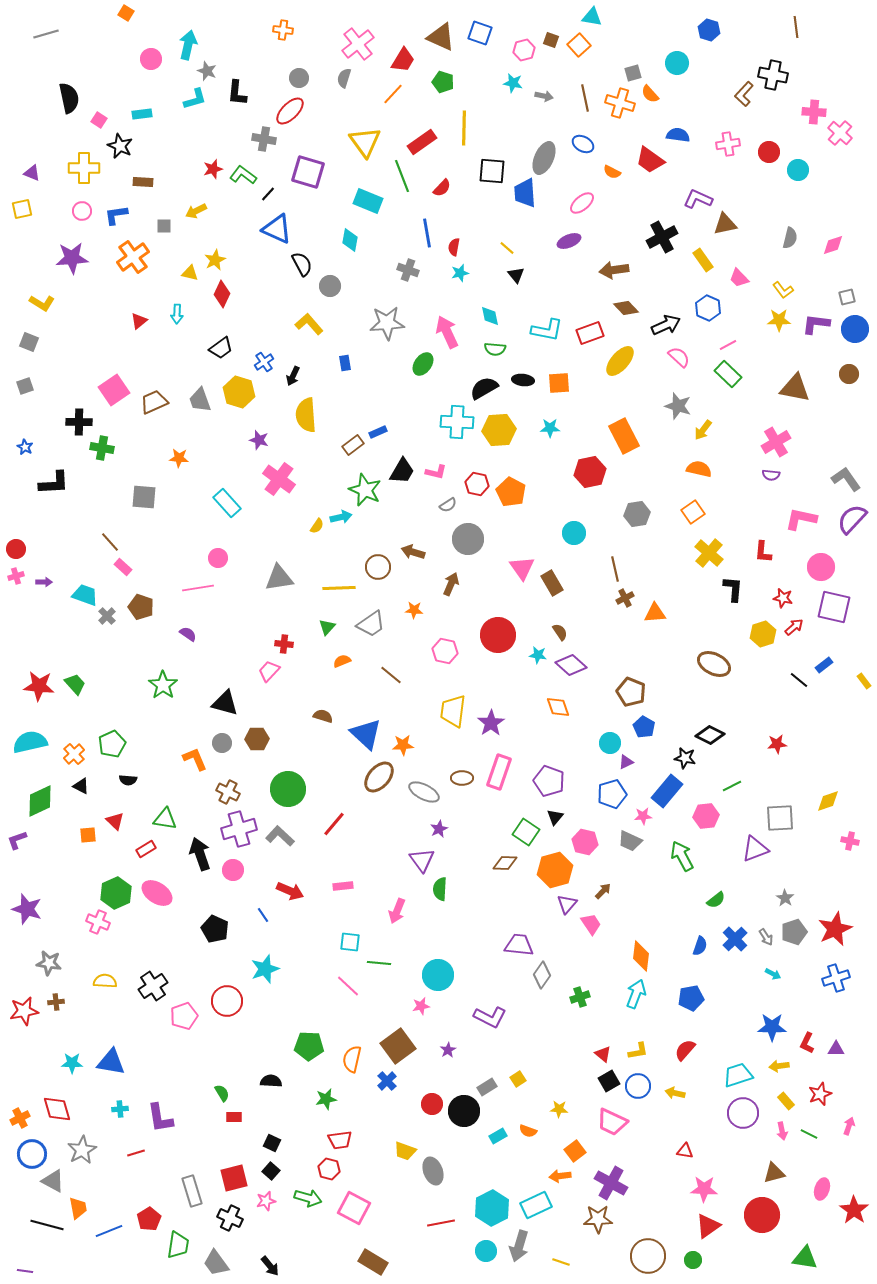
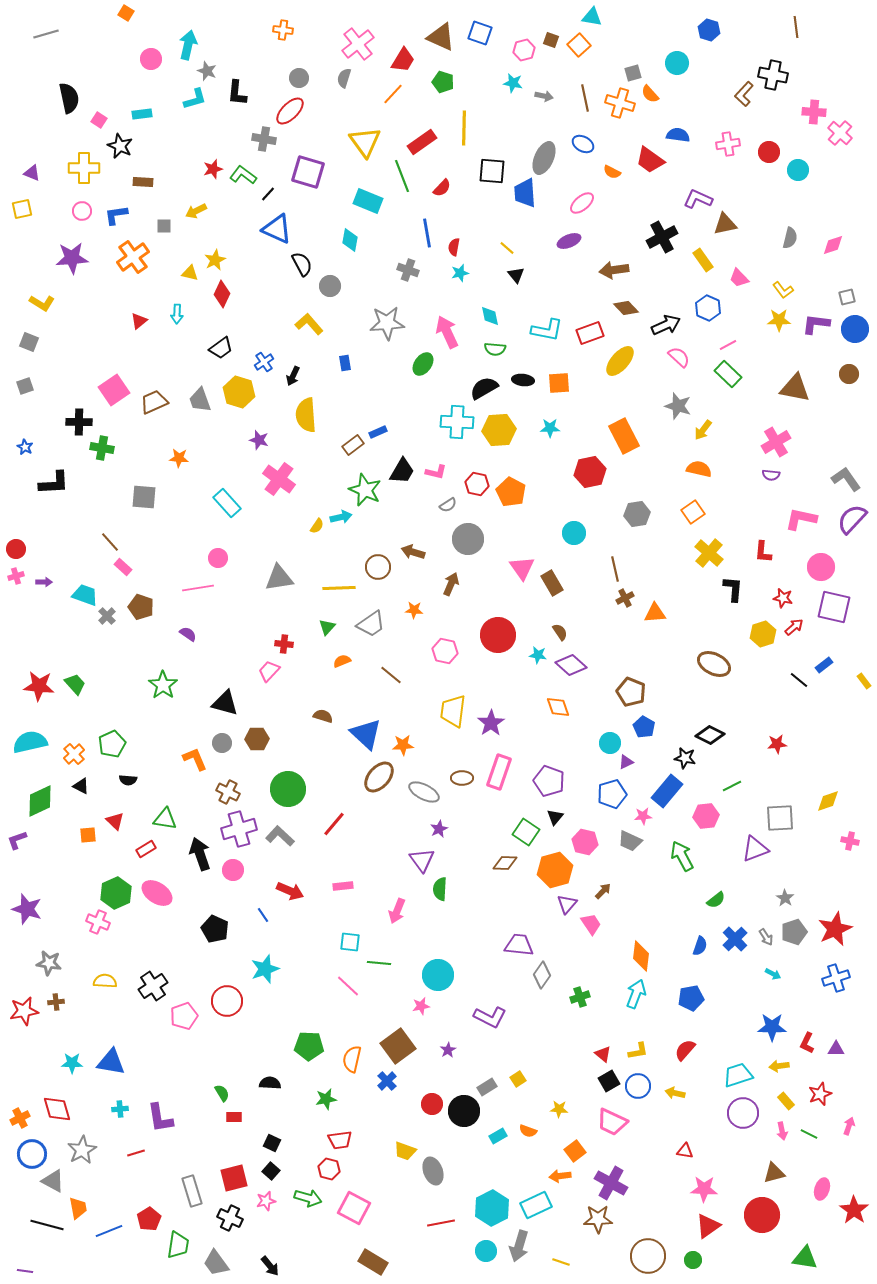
black semicircle at (271, 1081): moved 1 px left, 2 px down
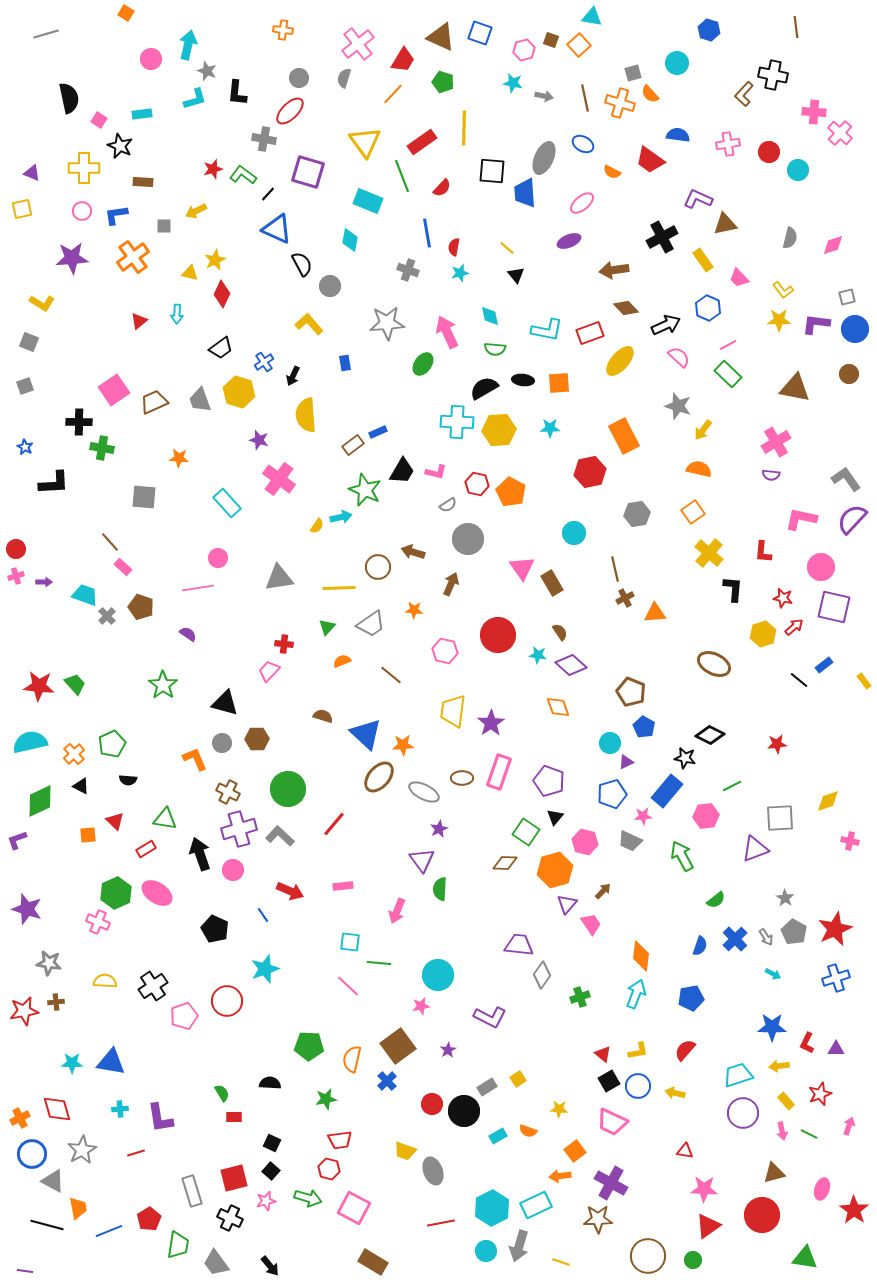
gray pentagon at (794, 932): rotated 25 degrees counterclockwise
